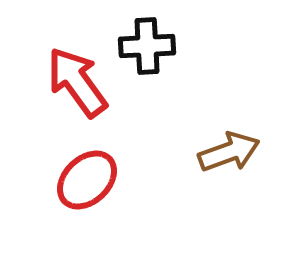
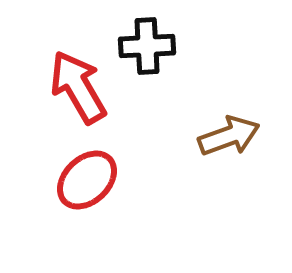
red arrow: moved 1 px right, 5 px down; rotated 6 degrees clockwise
brown arrow: moved 16 px up
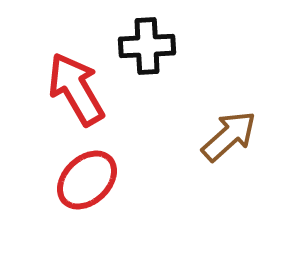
red arrow: moved 2 px left, 2 px down
brown arrow: rotated 22 degrees counterclockwise
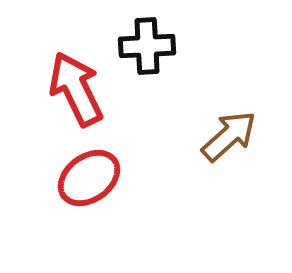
red arrow: rotated 4 degrees clockwise
red ellipse: moved 2 px right, 2 px up; rotated 8 degrees clockwise
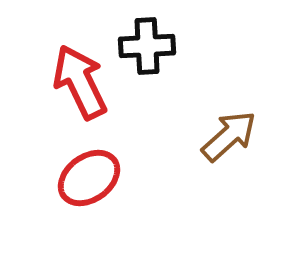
red arrow: moved 4 px right, 7 px up
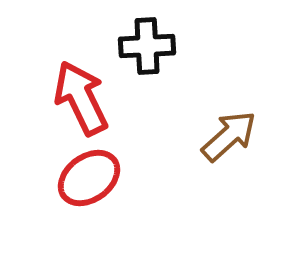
red arrow: moved 1 px right, 16 px down
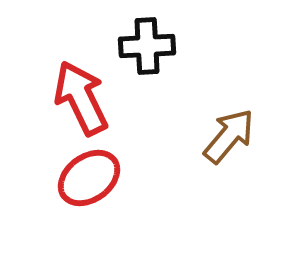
brown arrow: rotated 8 degrees counterclockwise
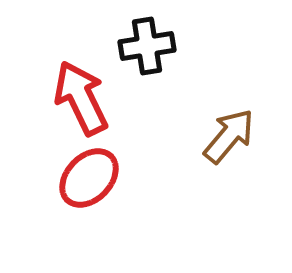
black cross: rotated 6 degrees counterclockwise
red ellipse: rotated 10 degrees counterclockwise
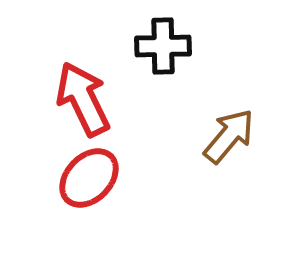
black cross: moved 16 px right; rotated 8 degrees clockwise
red arrow: moved 2 px right, 1 px down
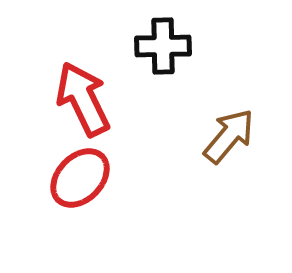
red ellipse: moved 9 px left
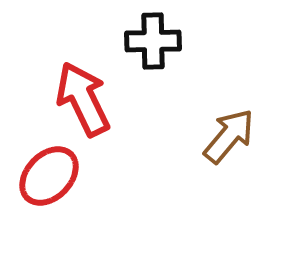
black cross: moved 10 px left, 5 px up
red ellipse: moved 31 px left, 2 px up
